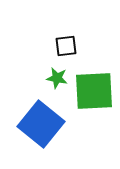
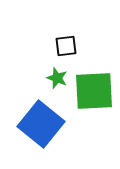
green star: rotated 10 degrees clockwise
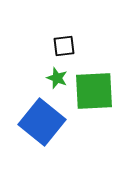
black square: moved 2 px left
blue square: moved 1 px right, 2 px up
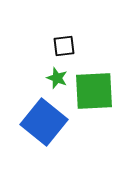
blue square: moved 2 px right
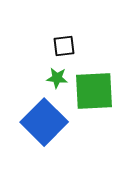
green star: rotated 15 degrees counterclockwise
blue square: rotated 6 degrees clockwise
